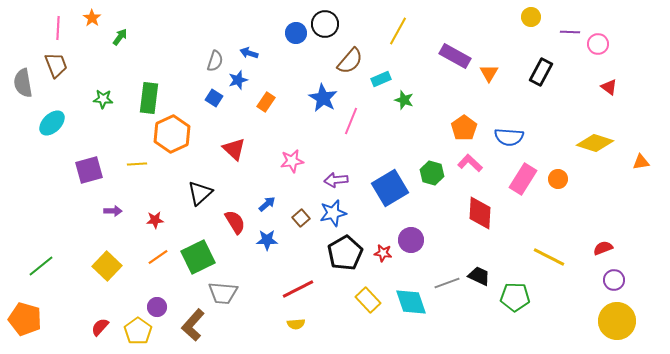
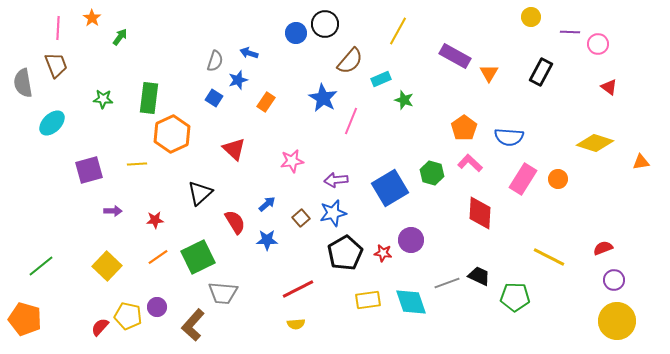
yellow rectangle at (368, 300): rotated 55 degrees counterclockwise
yellow pentagon at (138, 331): moved 10 px left, 15 px up; rotated 24 degrees counterclockwise
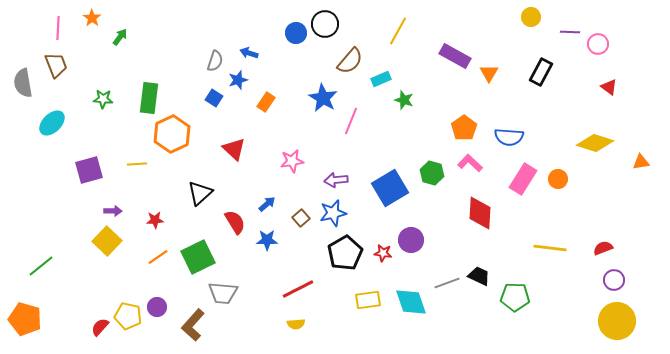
yellow line at (549, 257): moved 1 px right, 9 px up; rotated 20 degrees counterclockwise
yellow square at (107, 266): moved 25 px up
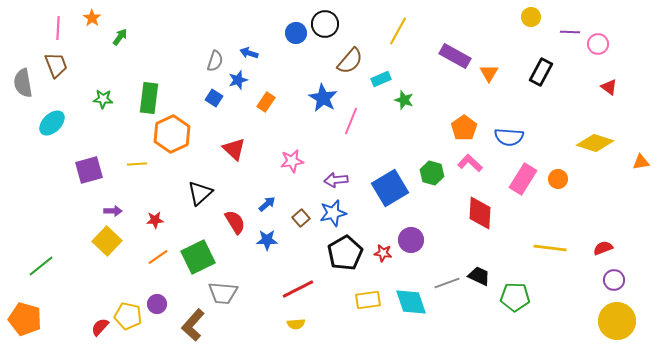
purple circle at (157, 307): moved 3 px up
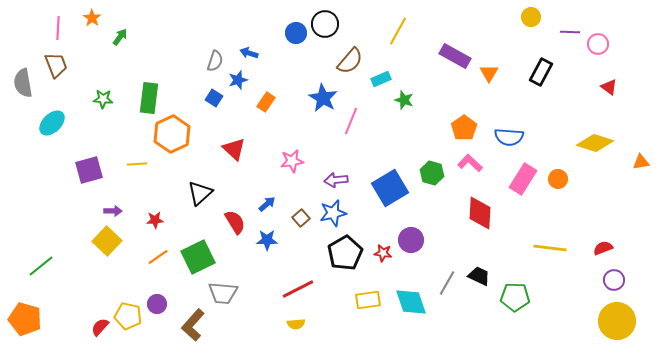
gray line at (447, 283): rotated 40 degrees counterclockwise
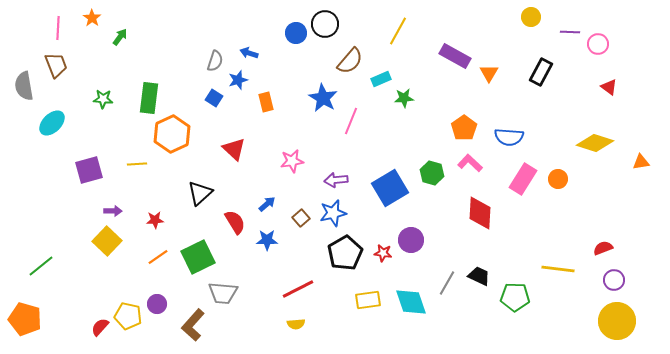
gray semicircle at (23, 83): moved 1 px right, 3 px down
green star at (404, 100): moved 2 px up; rotated 24 degrees counterclockwise
orange rectangle at (266, 102): rotated 48 degrees counterclockwise
yellow line at (550, 248): moved 8 px right, 21 px down
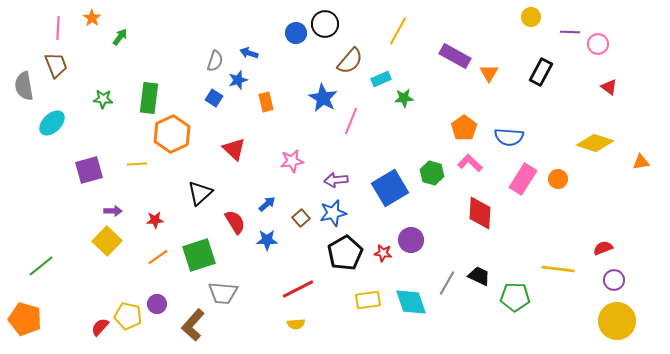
green square at (198, 257): moved 1 px right, 2 px up; rotated 8 degrees clockwise
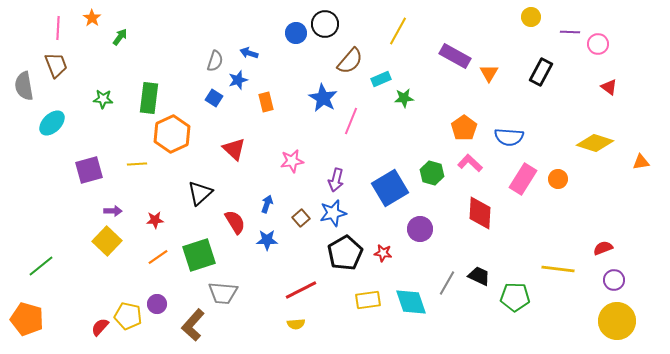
purple arrow at (336, 180): rotated 70 degrees counterclockwise
blue arrow at (267, 204): rotated 30 degrees counterclockwise
purple circle at (411, 240): moved 9 px right, 11 px up
red line at (298, 289): moved 3 px right, 1 px down
orange pentagon at (25, 319): moved 2 px right
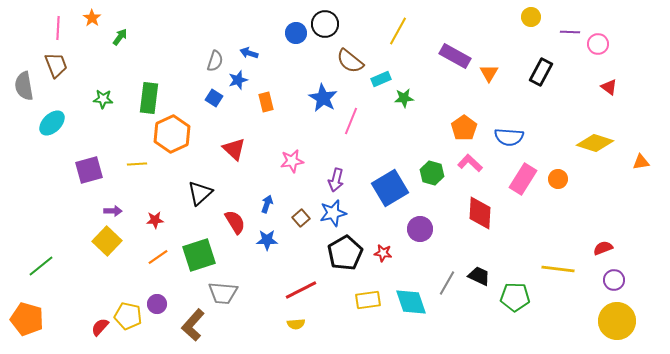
brown semicircle at (350, 61): rotated 88 degrees clockwise
